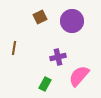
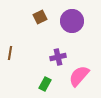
brown line: moved 4 px left, 5 px down
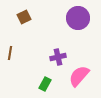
brown square: moved 16 px left
purple circle: moved 6 px right, 3 px up
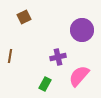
purple circle: moved 4 px right, 12 px down
brown line: moved 3 px down
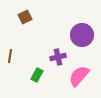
brown square: moved 1 px right
purple circle: moved 5 px down
green rectangle: moved 8 px left, 9 px up
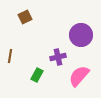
purple circle: moved 1 px left
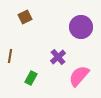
purple circle: moved 8 px up
purple cross: rotated 28 degrees counterclockwise
green rectangle: moved 6 px left, 3 px down
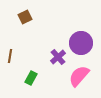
purple circle: moved 16 px down
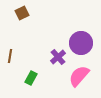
brown square: moved 3 px left, 4 px up
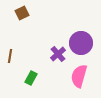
purple cross: moved 3 px up
pink semicircle: rotated 25 degrees counterclockwise
